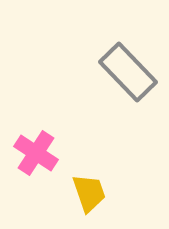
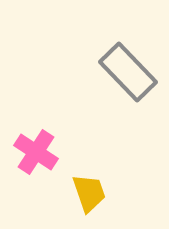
pink cross: moved 1 px up
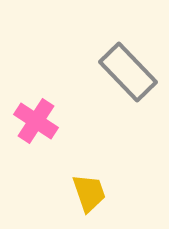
pink cross: moved 31 px up
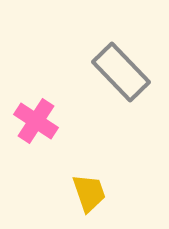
gray rectangle: moved 7 px left
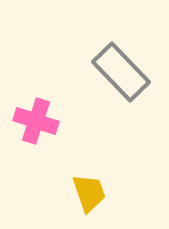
pink cross: rotated 15 degrees counterclockwise
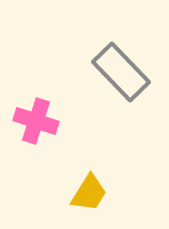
yellow trapezoid: rotated 51 degrees clockwise
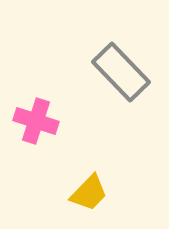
yellow trapezoid: rotated 12 degrees clockwise
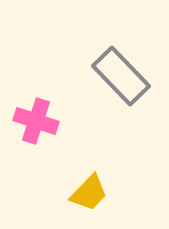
gray rectangle: moved 4 px down
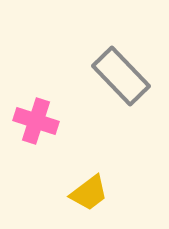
yellow trapezoid: rotated 9 degrees clockwise
